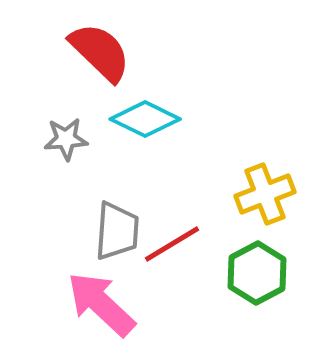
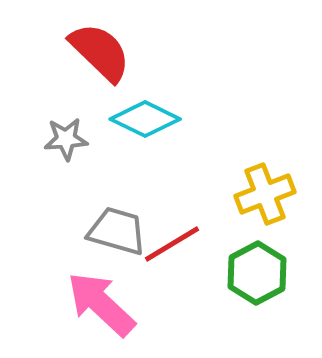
gray trapezoid: rotated 78 degrees counterclockwise
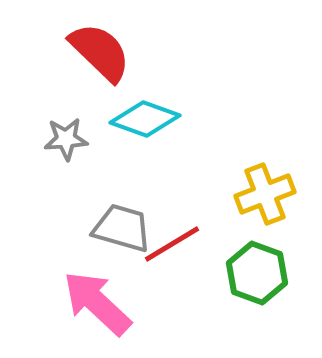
cyan diamond: rotated 6 degrees counterclockwise
gray trapezoid: moved 5 px right, 3 px up
green hexagon: rotated 12 degrees counterclockwise
pink arrow: moved 4 px left, 1 px up
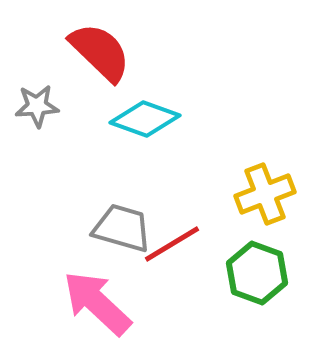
gray star: moved 29 px left, 33 px up
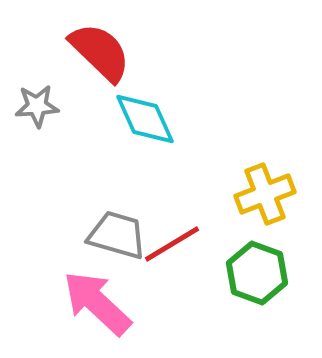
cyan diamond: rotated 46 degrees clockwise
gray trapezoid: moved 5 px left, 7 px down
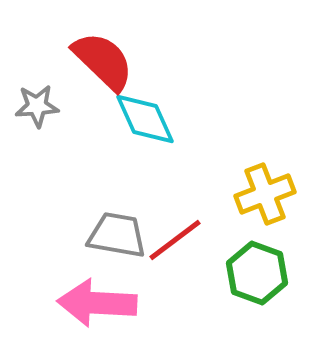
red semicircle: moved 3 px right, 9 px down
gray trapezoid: rotated 6 degrees counterclockwise
red line: moved 3 px right, 4 px up; rotated 6 degrees counterclockwise
pink arrow: rotated 40 degrees counterclockwise
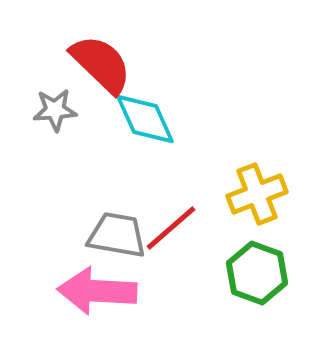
red semicircle: moved 2 px left, 3 px down
gray star: moved 18 px right, 4 px down
yellow cross: moved 8 px left
red line: moved 4 px left, 12 px up; rotated 4 degrees counterclockwise
pink arrow: moved 12 px up
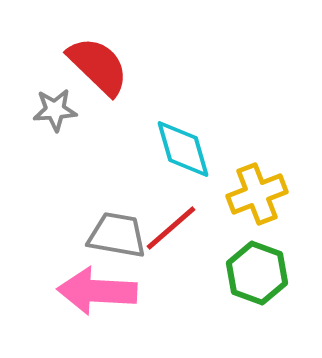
red semicircle: moved 3 px left, 2 px down
cyan diamond: moved 38 px right, 30 px down; rotated 8 degrees clockwise
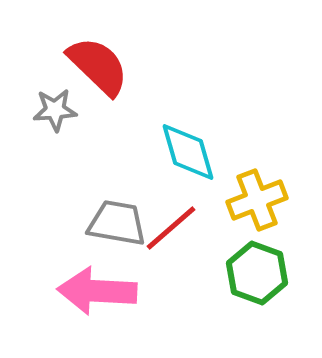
cyan diamond: moved 5 px right, 3 px down
yellow cross: moved 6 px down
gray trapezoid: moved 12 px up
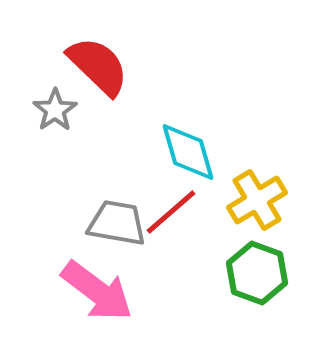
gray star: rotated 30 degrees counterclockwise
yellow cross: rotated 10 degrees counterclockwise
red line: moved 16 px up
pink arrow: rotated 146 degrees counterclockwise
